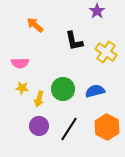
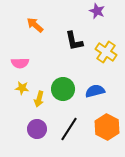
purple star: rotated 14 degrees counterclockwise
purple circle: moved 2 px left, 3 px down
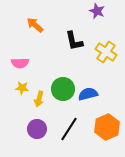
blue semicircle: moved 7 px left, 3 px down
orange hexagon: rotated 10 degrees clockwise
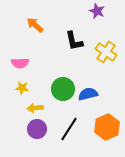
yellow arrow: moved 4 px left, 9 px down; rotated 70 degrees clockwise
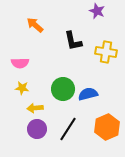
black L-shape: moved 1 px left
yellow cross: rotated 25 degrees counterclockwise
black line: moved 1 px left
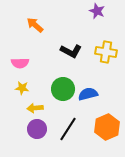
black L-shape: moved 2 px left, 10 px down; rotated 50 degrees counterclockwise
